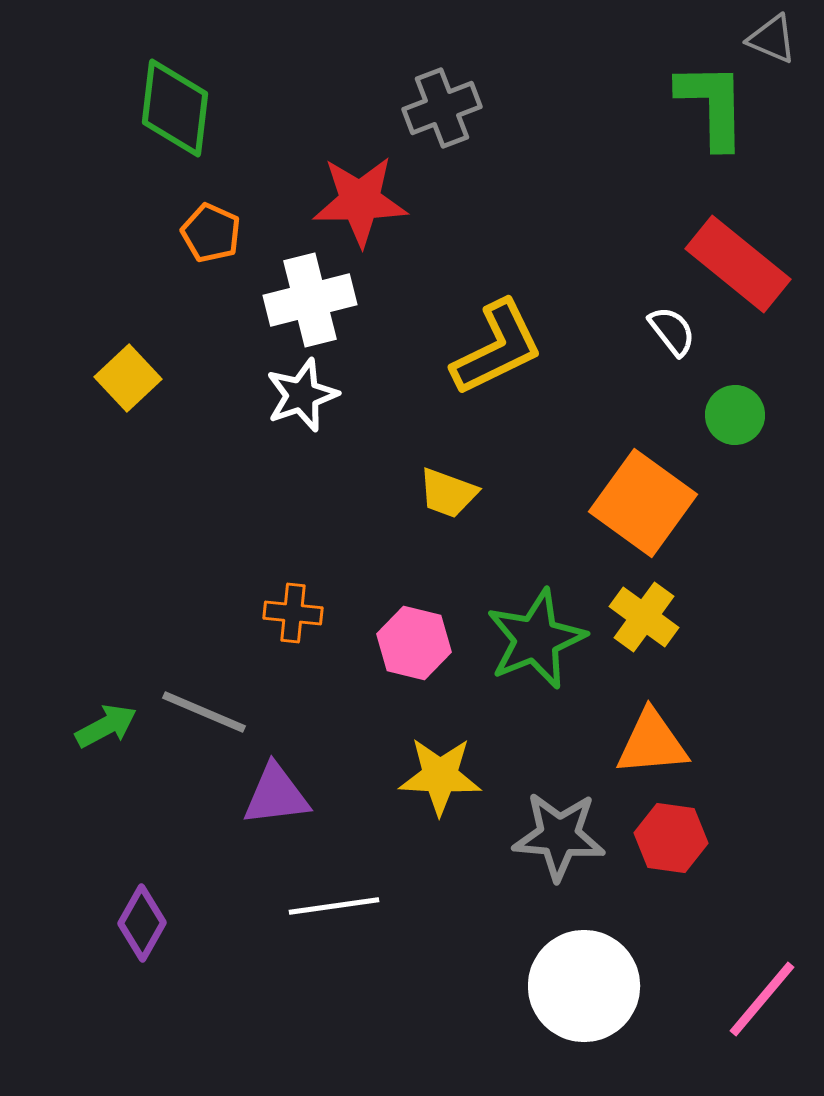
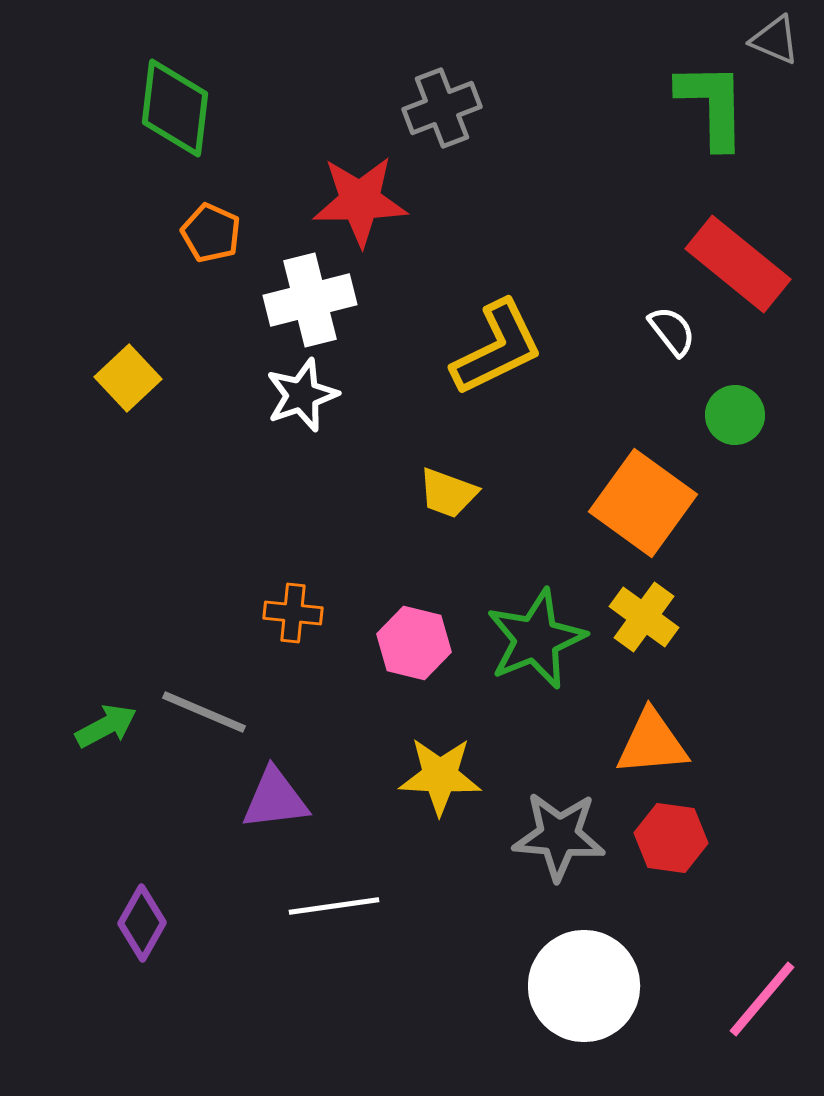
gray triangle: moved 3 px right, 1 px down
purple triangle: moved 1 px left, 4 px down
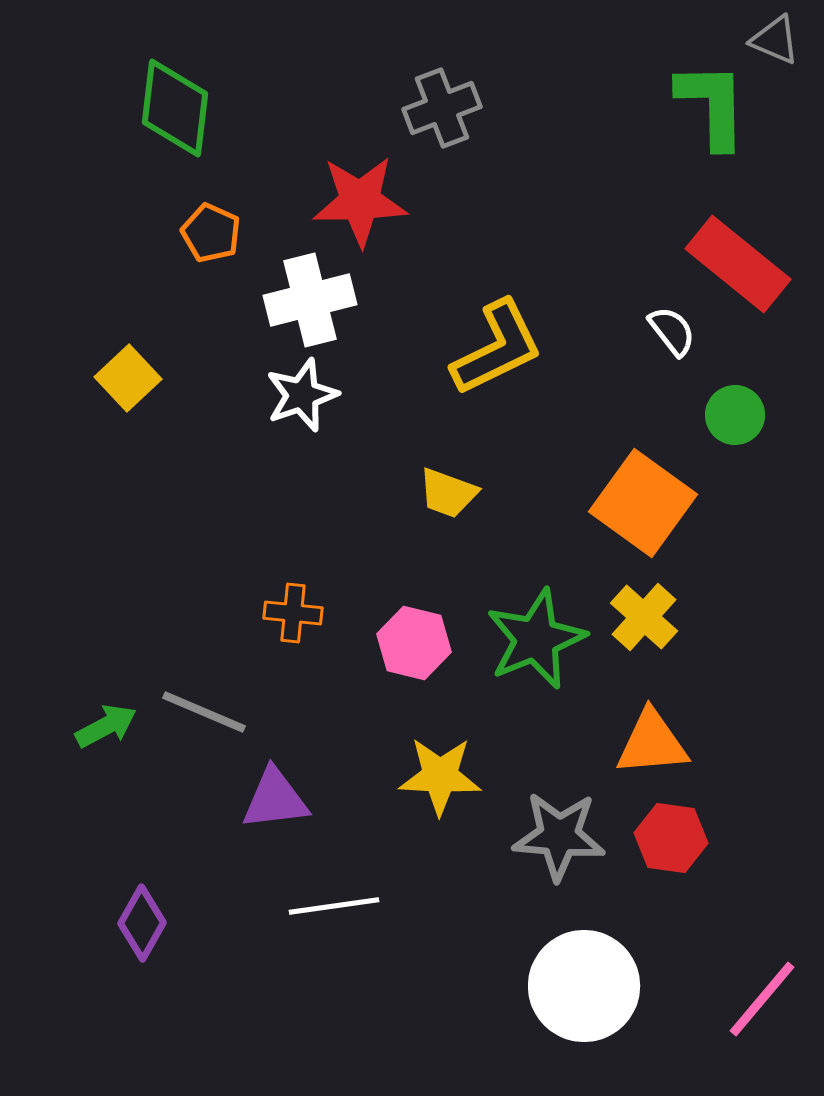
yellow cross: rotated 6 degrees clockwise
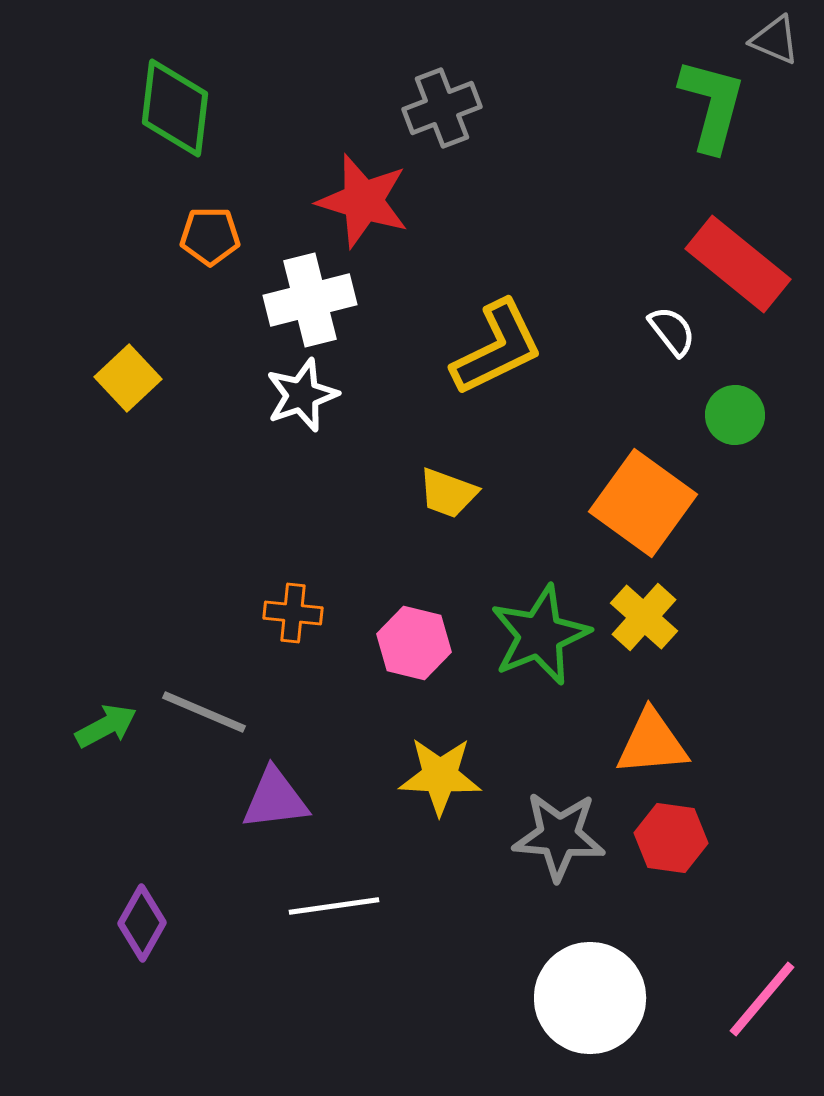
green L-shape: rotated 16 degrees clockwise
red star: moved 3 px right; rotated 18 degrees clockwise
orange pentagon: moved 1 px left, 3 px down; rotated 24 degrees counterclockwise
green star: moved 4 px right, 4 px up
white circle: moved 6 px right, 12 px down
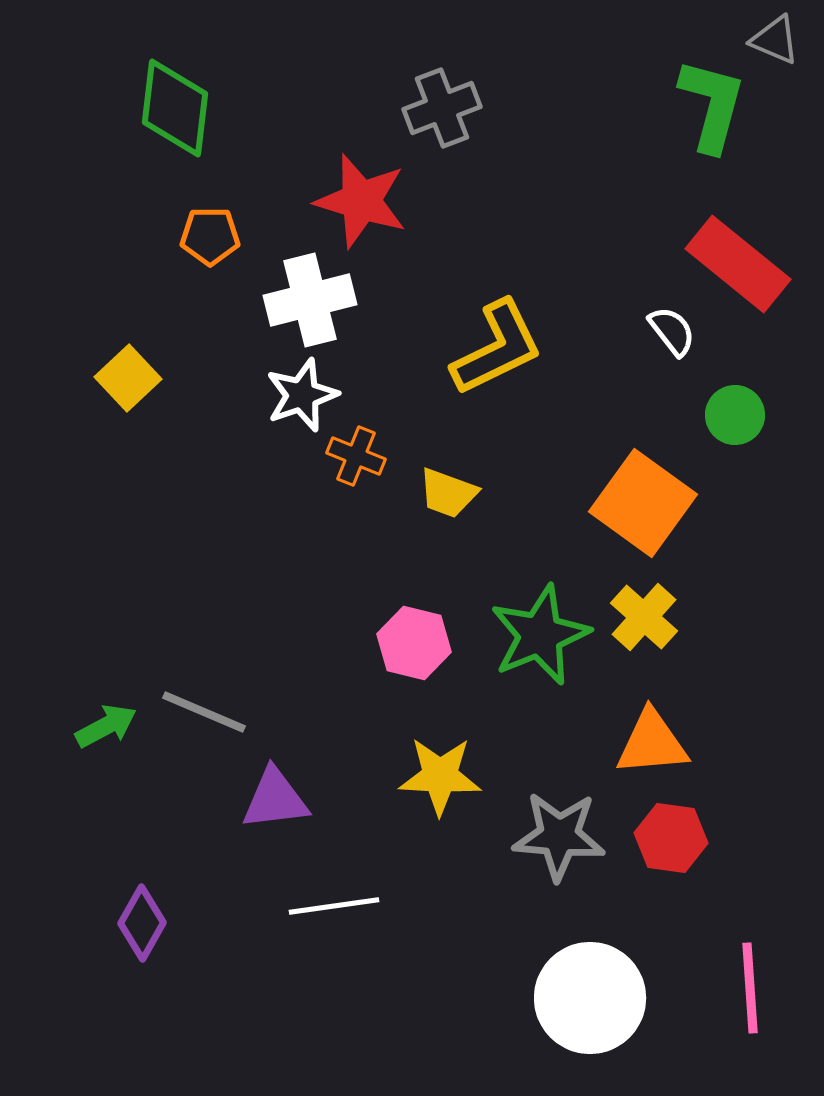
red star: moved 2 px left
orange cross: moved 63 px right, 157 px up; rotated 16 degrees clockwise
pink line: moved 12 px left, 11 px up; rotated 44 degrees counterclockwise
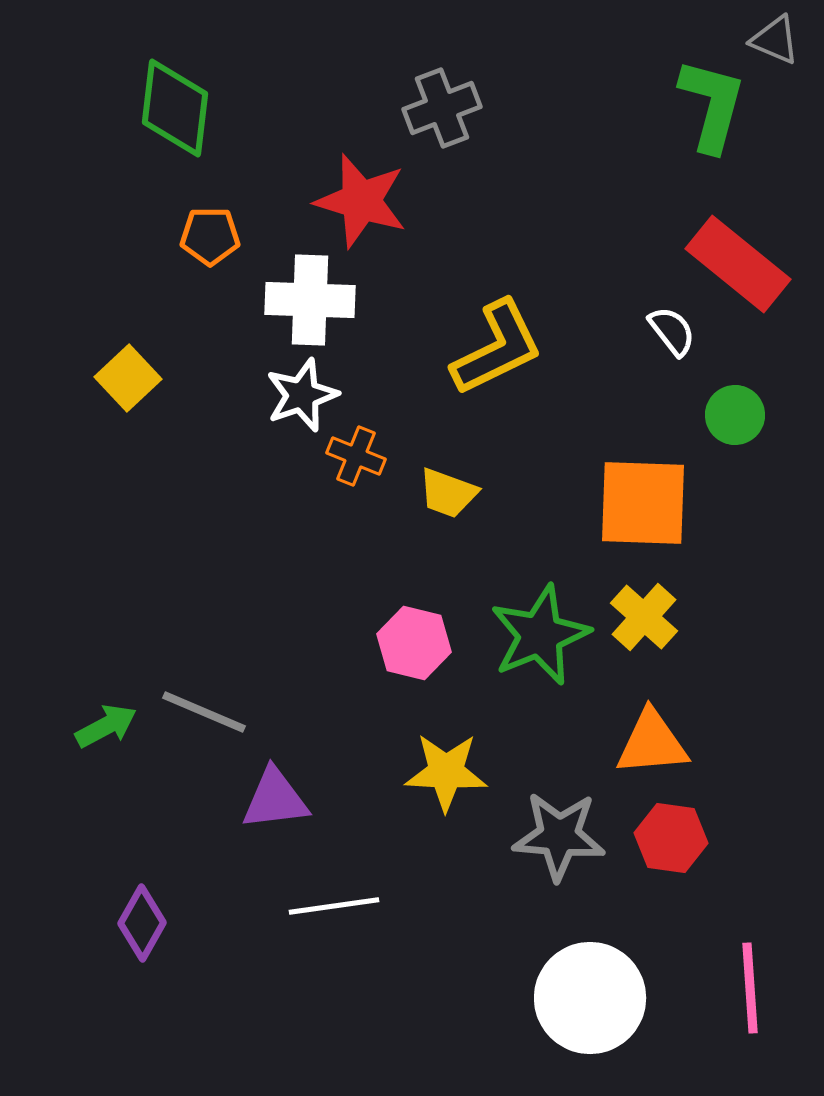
white cross: rotated 16 degrees clockwise
orange square: rotated 34 degrees counterclockwise
yellow star: moved 6 px right, 4 px up
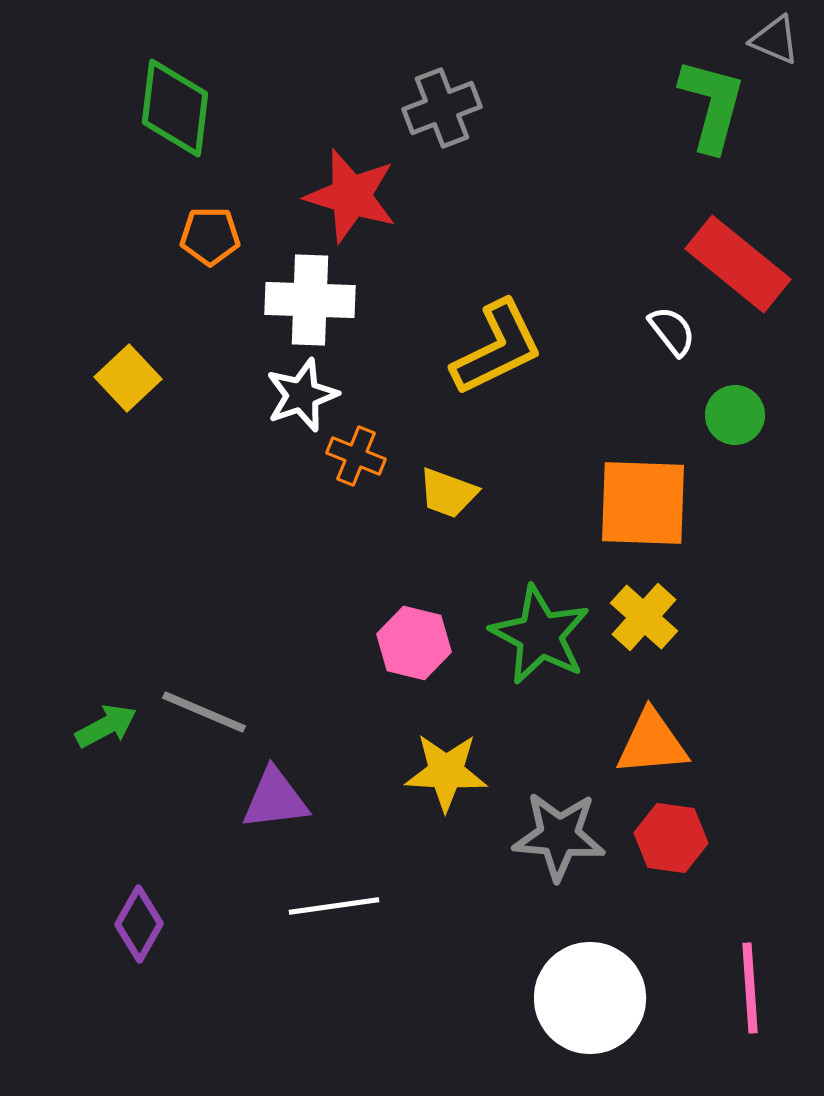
red star: moved 10 px left, 5 px up
green star: rotated 22 degrees counterclockwise
purple diamond: moved 3 px left, 1 px down
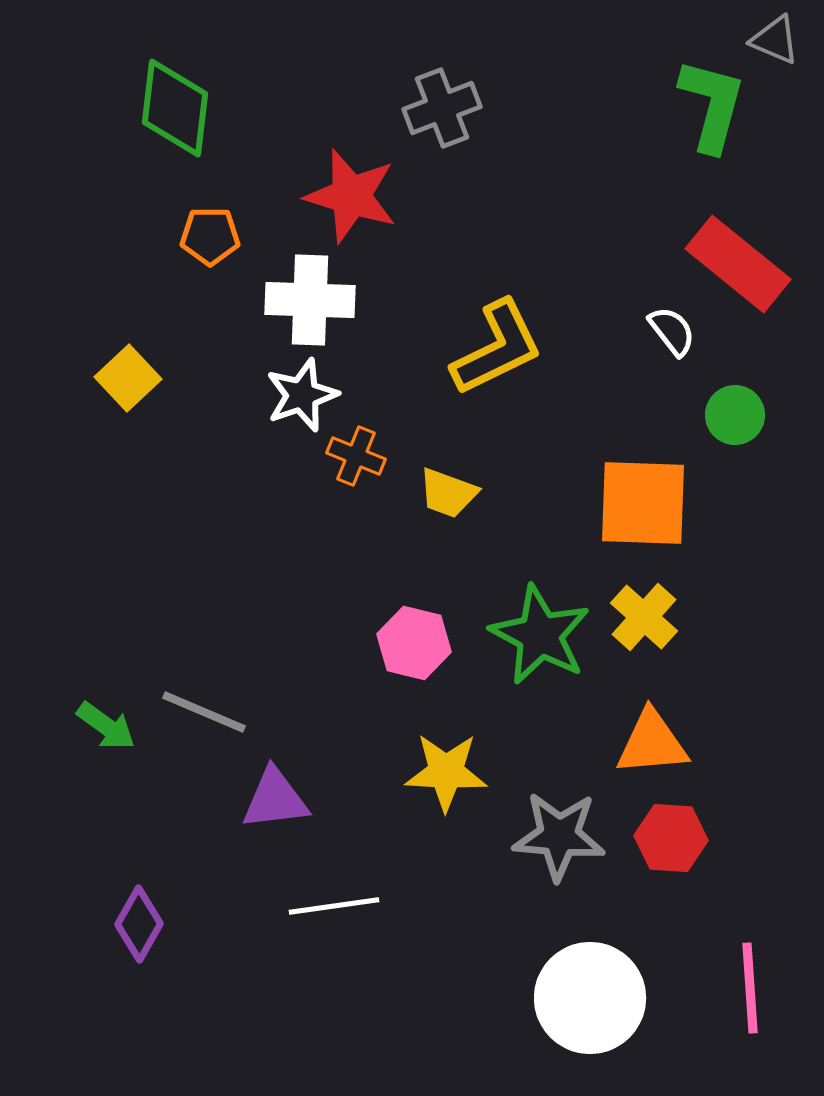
green arrow: rotated 64 degrees clockwise
red hexagon: rotated 4 degrees counterclockwise
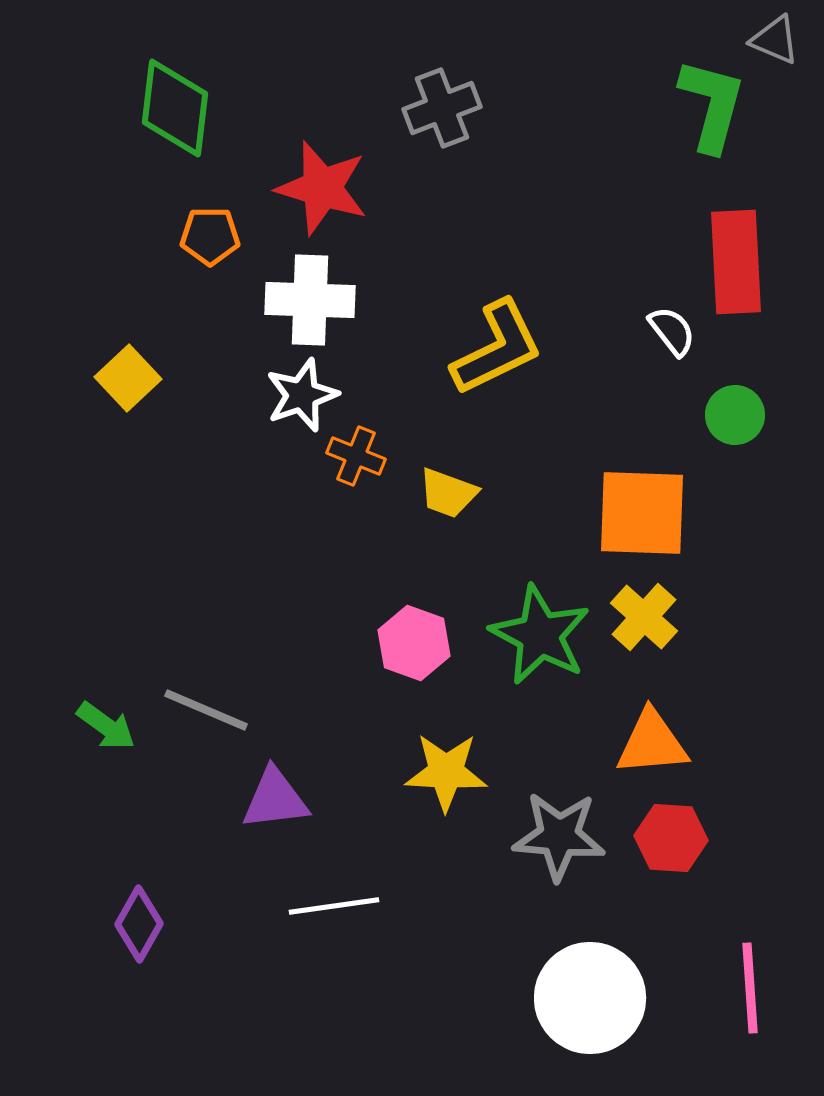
red star: moved 29 px left, 8 px up
red rectangle: moved 2 px left, 2 px up; rotated 48 degrees clockwise
orange square: moved 1 px left, 10 px down
pink hexagon: rotated 6 degrees clockwise
gray line: moved 2 px right, 2 px up
